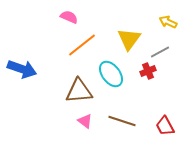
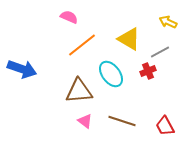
yellow triangle: rotated 35 degrees counterclockwise
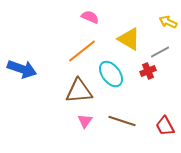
pink semicircle: moved 21 px right
orange line: moved 6 px down
pink triangle: rotated 28 degrees clockwise
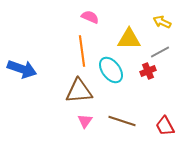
yellow arrow: moved 6 px left
yellow triangle: rotated 30 degrees counterclockwise
orange line: rotated 60 degrees counterclockwise
cyan ellipse: moved 4 px up
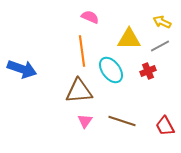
gray line: moved 6 px up
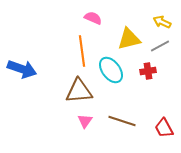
pink semicircle: moved 3 px right, 1 px down
yellow triangle: rotated 15 degrees counterclockwise
red cross: rotated 14 degrees clockwise
red trapezoid: moved 1 px left, 2 px down
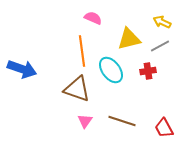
brown triangle: moved 2 px left, 2 px up; rotated 24 degrees clockwise
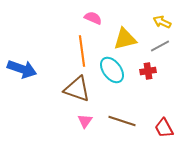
yellow triangle: moved 4 px left
cyan ellipse: moved 1 px right
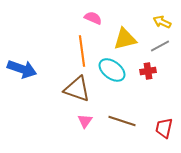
cyan ellipse: rotated 16 degrees counterclockwise
red trapezoid: rotated 40 degrees clockwise
